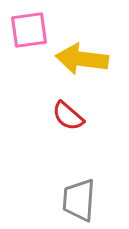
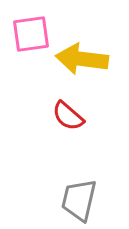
pink square: moved 2 px right, 4 px down
gray trapezoid: rotated 9 degrees clockwise
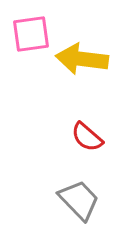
red semicircle: moved 19 px right, 21 px down
gray trapezoid: rotated 123 degrees clockwise
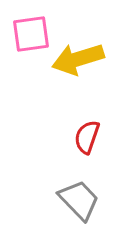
yellow arrow: moved 4 px left; rotated 24 degrees counterclockwise
red semicircle: rotated 68 degrees clockwise
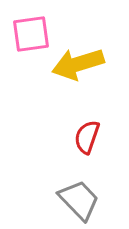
yellow arrow: moved 5 px down
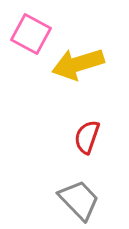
pink square: rotated 36 degrees clockwise
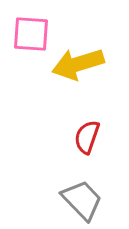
pink square: rotated 24 degrees counterclockwise
gray trapezoid: moved 3 px right
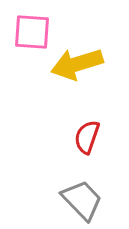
pink square: moved 1 px right, 2 px up
yellow arrow: moved 1 px left
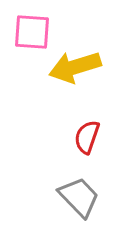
yellow arrow: moved 2 px left, 3 px down
gray trapezoid: moved 3 px left, 3 px up
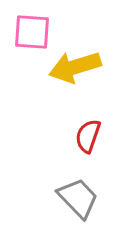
red semicircle: moved 1 px right, 1 px up
gray trapezoid: moved 1 px left, 1 px down
